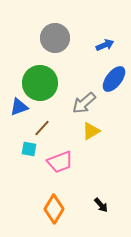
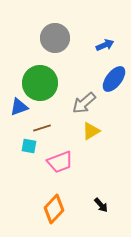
brown line: rotated 30 degrees clockwise
cyan square: moved 3 px up
orange diamond: rotated 12 degrees clockwise
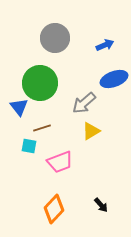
blue ellipse: rotated 32 degrees clockwise
blue triangle: rotated 48 degrees counterclockwise
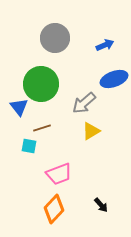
green circle: moved 1 px right, 1 px down
pink trapezoid: moved 1 px left, 12 px down
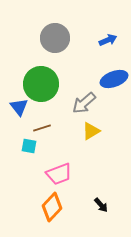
blue arrow: moved 3 px right, 5 px up
orange diamond: moved 2 px left, 2 px up
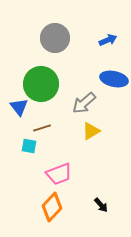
blue ellipse: rotated 32 degrees clockwise
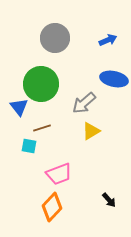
black arrow: moved 8 px right, 5 px up
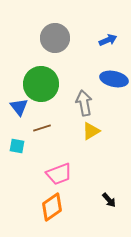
gray arrow: rotated 120 degrees clockwise
cyan square: moved 12 px left
orange diamond: rotated 12 degrees clockwise
